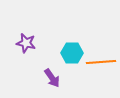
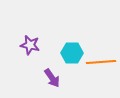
purple star: moved 4 px right, 2 px down
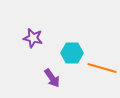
purple star: moved 3 px right, 7 px up
orange line: moved 1 px right, 6 px down; rotated 20 degrees clockwise
